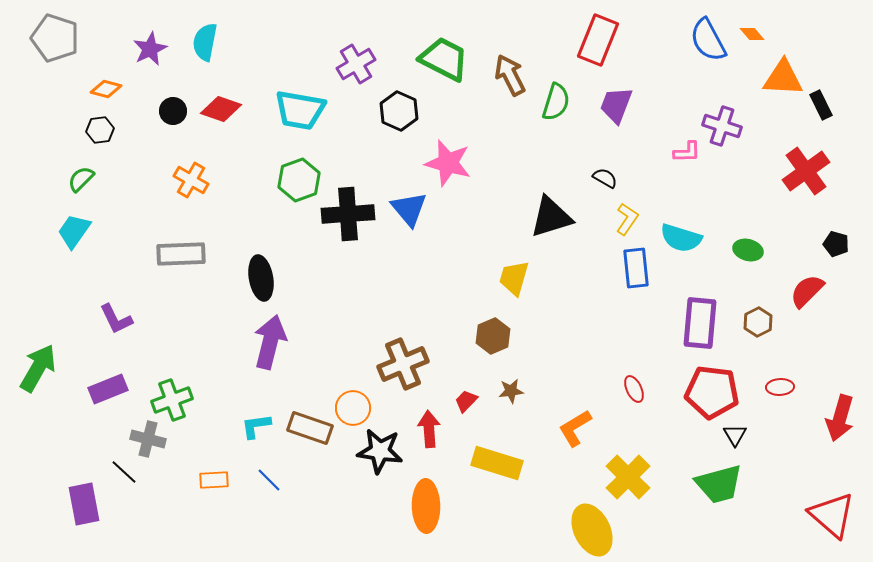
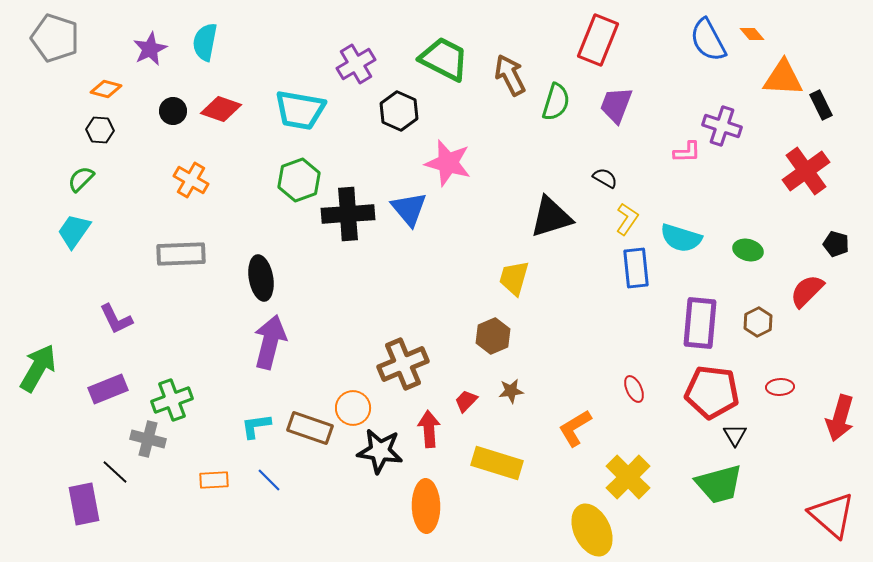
black hexagon at (100, 130): rotated 12 degrees clockwise
black line at (124, 472): moved 9 px left
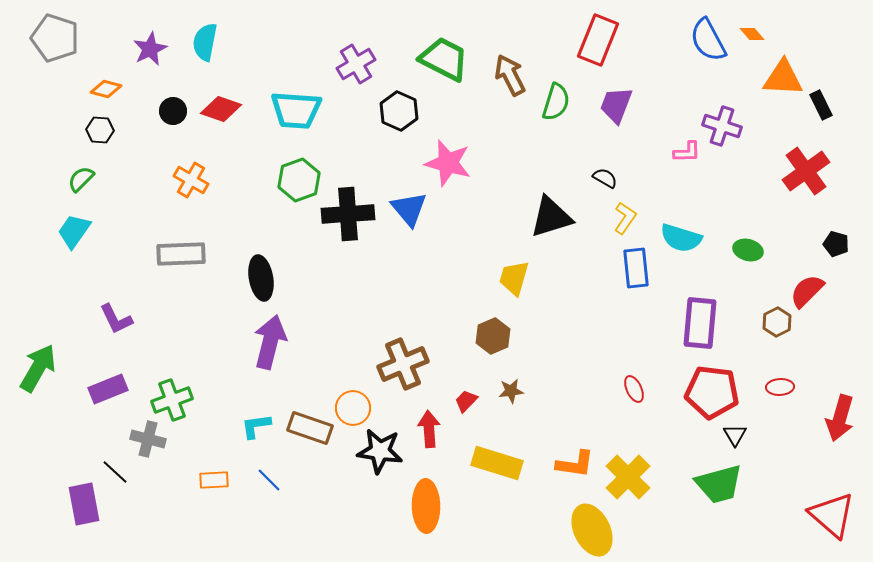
cyan trapezoid at (300, 110): moved 4 px left; rotated 6 degrees counterclockwise
yellow L-shape at (627, 219): moved 2 px left, 1 px up
brown hexagon at (758, 322): moved 19 px right
orange L-shape at (575, 428): moved 36 px down; rotated 141 degrees counterclockwise
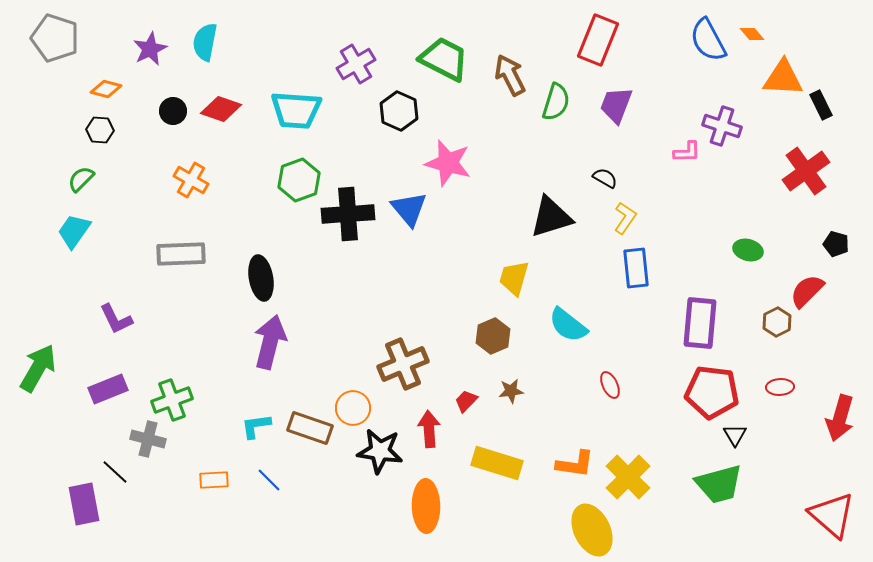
cyan semicircle at (681, 238): moved 113 px left, 87 px down; rotated 21 degrees clockwise
red ellipse at (634, 389): moved 24 px left, 4 px up
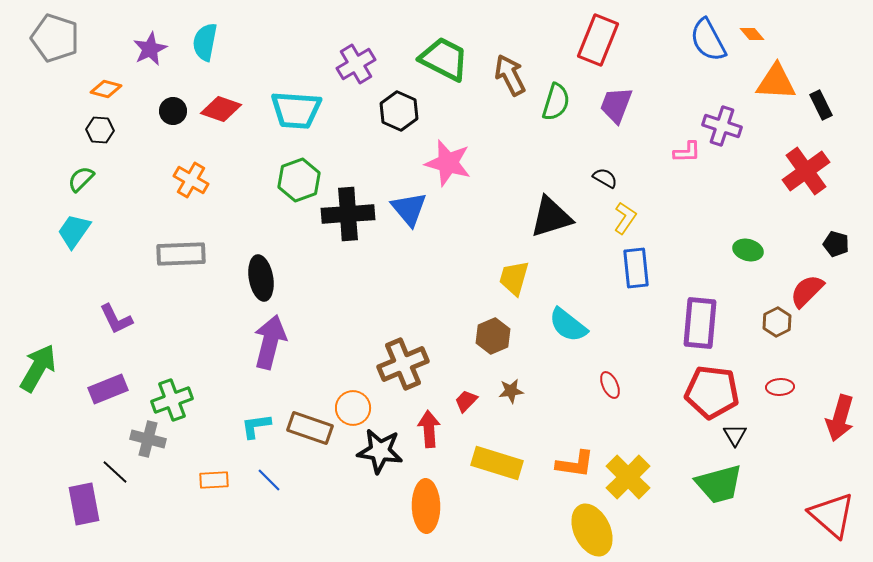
orange triangle at (783, 78): moved 7 px left, 4 px down
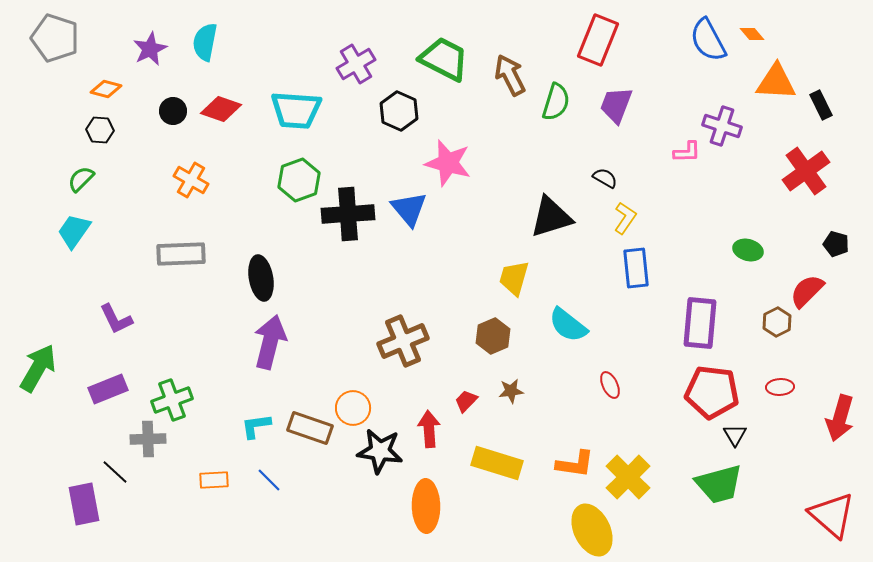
brown cross at (403, 364): moved 23 px up
gray cross at (148, 439): rotated 16 degrees counterclockwise
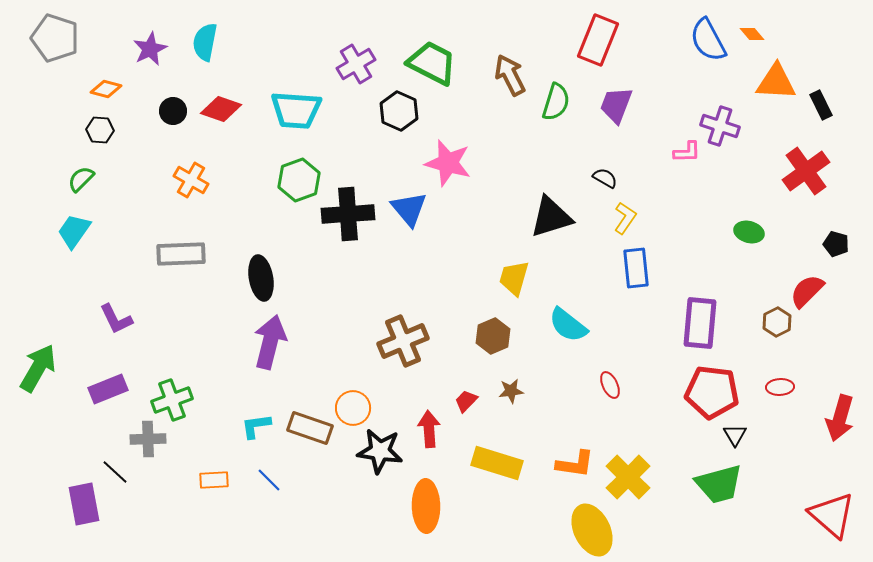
green trapezoid at (444, 59): moved 12 px left, 4 px down
purple cross at (722, 126): moved 2 px left
green ellipse at (748, 250): moved 1 px right, 18 px up
